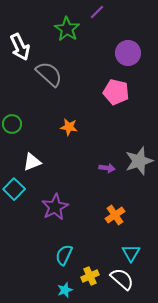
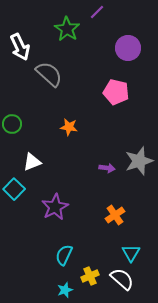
purple circle: moved 5 px up
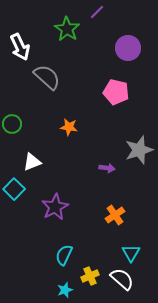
gray semicircle: moved 2 px left, 3 px down
gray star: moved 11 px up
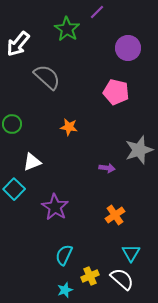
white arrow: moved 2 px left, 3 px up; rotated 64 degrees clockwise
purple star: rotated 12 degrees counterclockwise
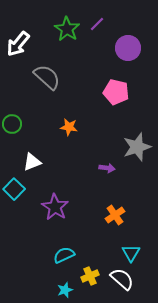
purple line: moved 12 px down
gray star: moved 2 px left, 3 px up
cyan semicircle: rotated 40 degrees clockwise
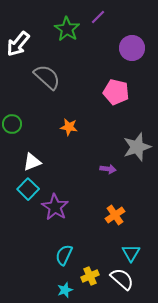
purple line: moved 1 px right, 7 px up
purple circle: moved 4 px right
purple arrow: moved 1 px right, 1 px down
cyan square: moved 14 px right
cyan semicircle: rotated 40 degrees counterclockwise
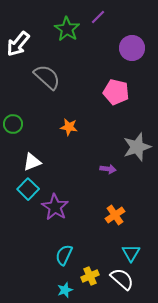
green circle: moved 1 px right
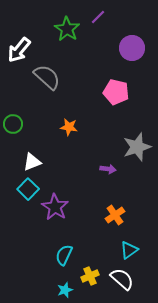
white arrow: moved 1 px right, 6 px down
cyan triangle: moved 2 px left, 3 px up; rotated 24 degrees clockwise
